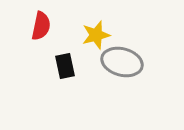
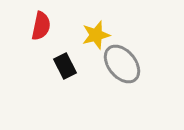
gray ellipse: moved 2 px down; rotated 36 degrees clockwise
black rectangle: rotated 15 degrees counterclockwise
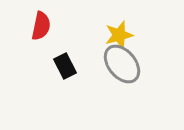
yellow star: moved 23 px right
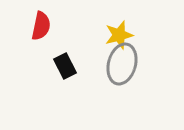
gray ellipse: rotated 54 degrees clockwise
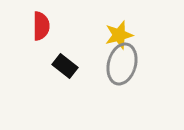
red semicircle: rotated 12 degrees counterclockwise
black rectangle: rotated 25 degrees counterclockwise
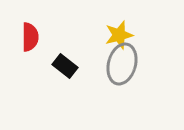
red semicircle: moved 11 px left, 11 px down
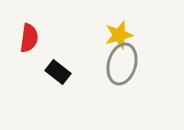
red semicircle: moved 1 px left, 1 px down; rotated 8 degrees clockwise
black rectangle: moved 7 px left, 6 px down
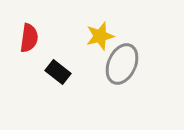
yellow star: moved 19 px left, 1 px down
gray ellipse: rotated 9 degrees clockwise
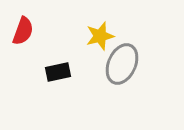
red semicircle: moved 6 px left, 7 px up; rotated 12 degrees clockwise
black rectangle: rotated 50 degrees counterclockwise
